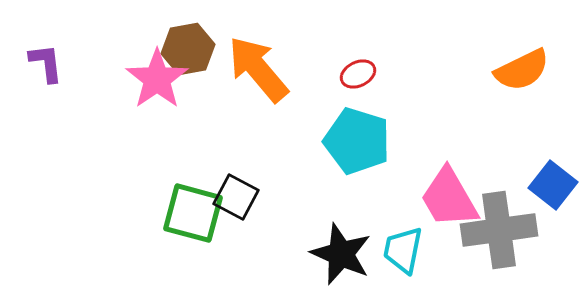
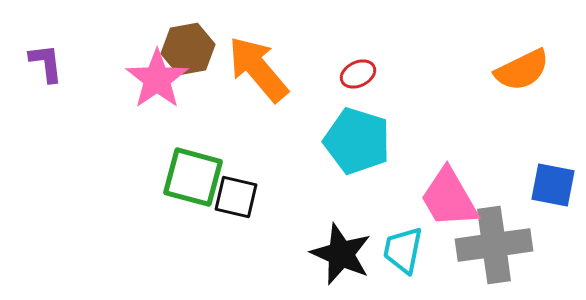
blue square: rotated 27 degrees counterclockwise
black square: rotated 15 degrees counterclockwise
green square: moved 36 px up
gray cross: moved 5 px left, 15 px down
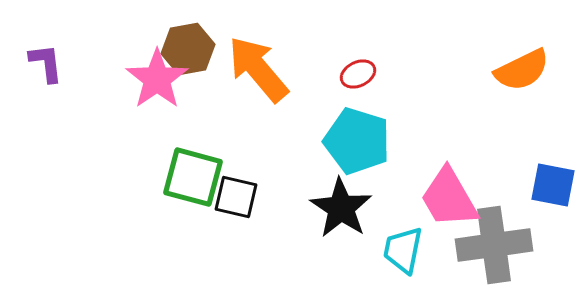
black star: moved 46 px up; rotated 10 degrees clockwise
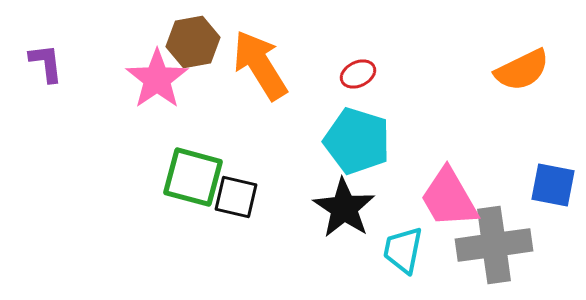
brown hexagon: moved 5 px right, 7 px up
orange arrow: moved 2 px right, 4 px up; rotated 8 degrees clockwise
black star: moved 3 px right
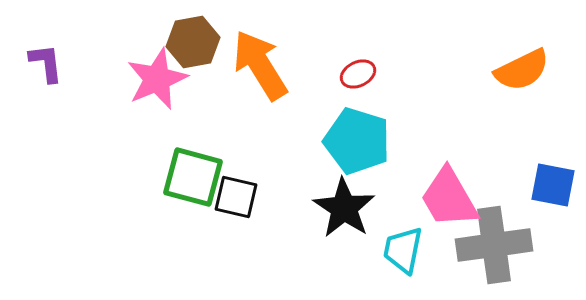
pink star: rotated 12 degrees clockwise
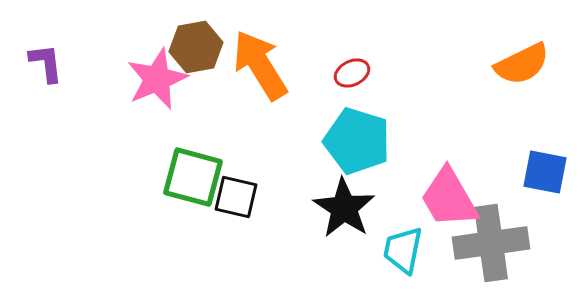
brown hexagon: moved 3 px right, 5 px down
orange semicircle: moved 6 px up
red ellipse: moved 6 px left, 1 px up
blue square: moved 8 px left, 13 px up
gray cross: moved 3 px left, 2 px up
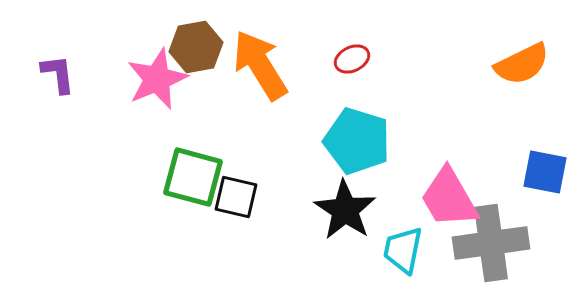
purple L-shape: moved 12 px right, 11 px down
red ellipse: moved 14 px up
black star: moved 1 px right, 2 px down
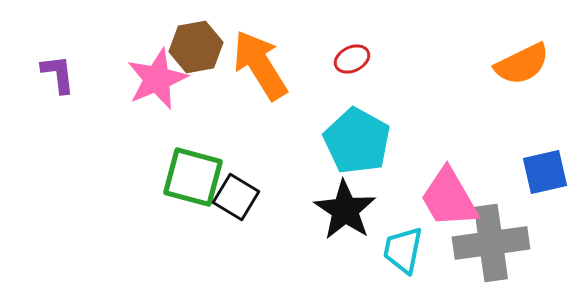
cyan pentagon: rotated 12 degrees clockwise
blue square: rotated 24 degrees counterclockwise
black square: rotated 18 degrees clockwise
